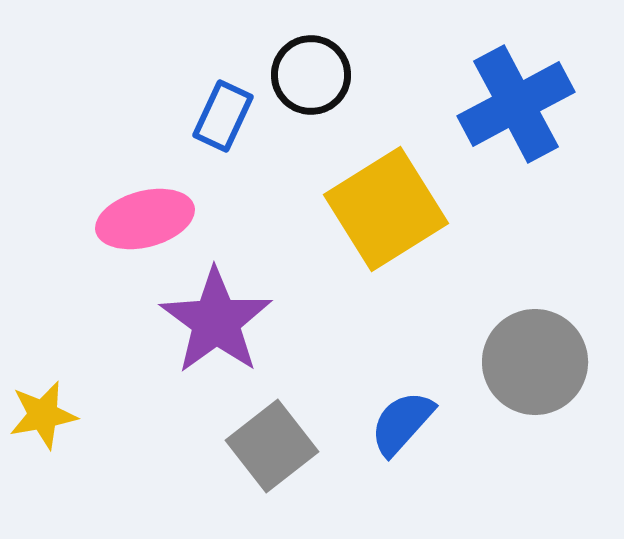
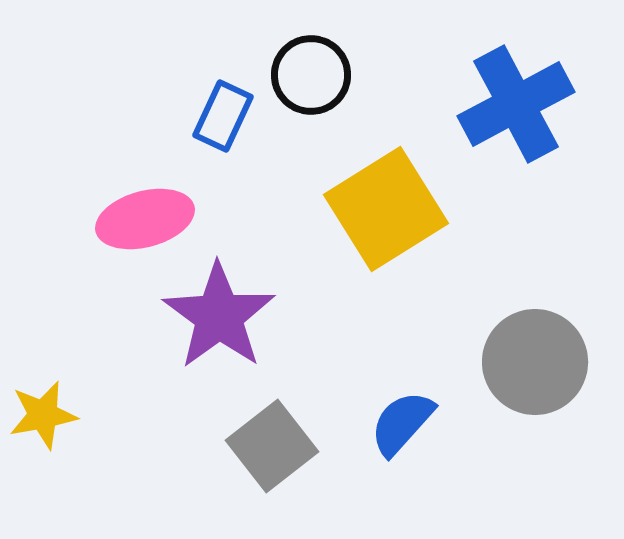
purple star: moved 3 px right, 5 px up
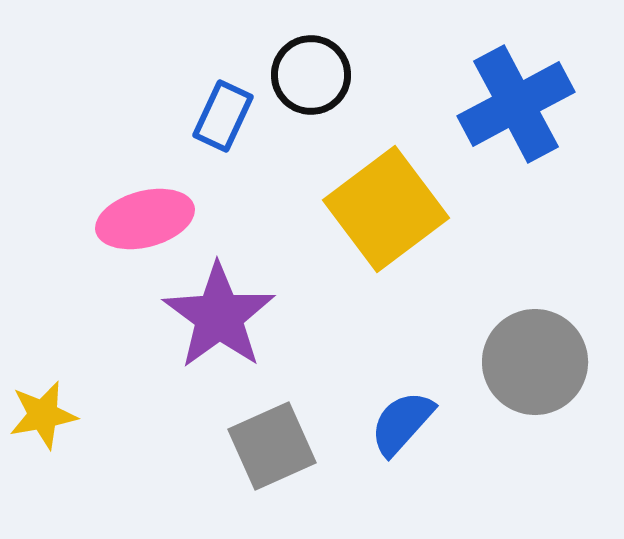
yellow square: rotated 5 degrees counterclockwise
gray square: rotated 14 degrees clockwise
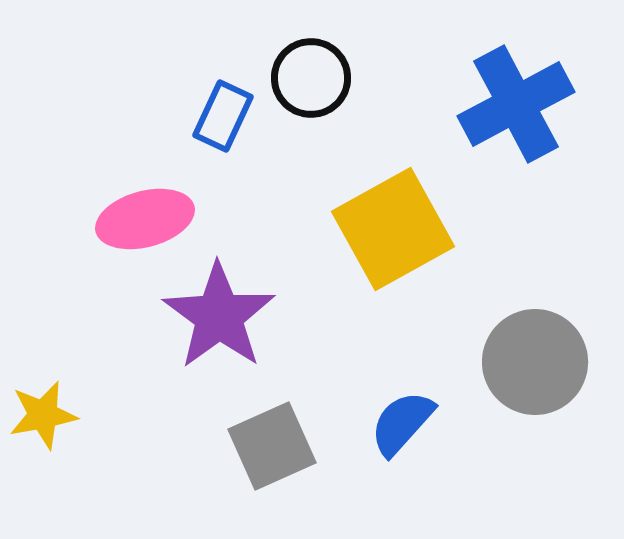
black circle: moved 3 px down
yellow square: moved 7 px right, 20 px down; rotated 8 degrees clockwise
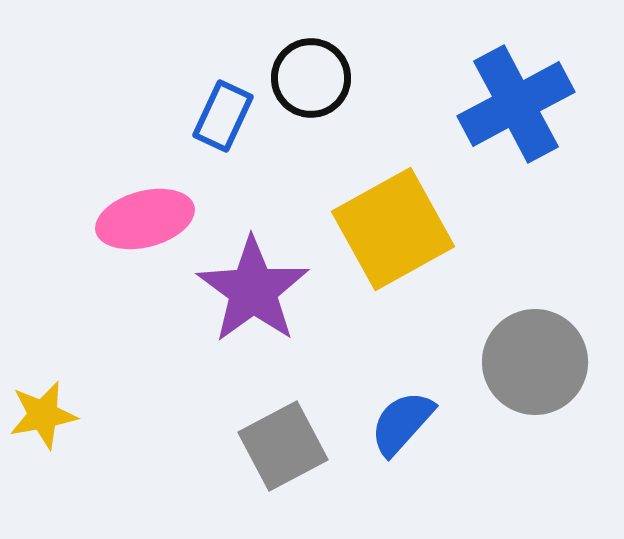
purple star: moved 34 px right, 26 px up
gray square: moved 11 px right; rotated 4 degrees counterclockwise
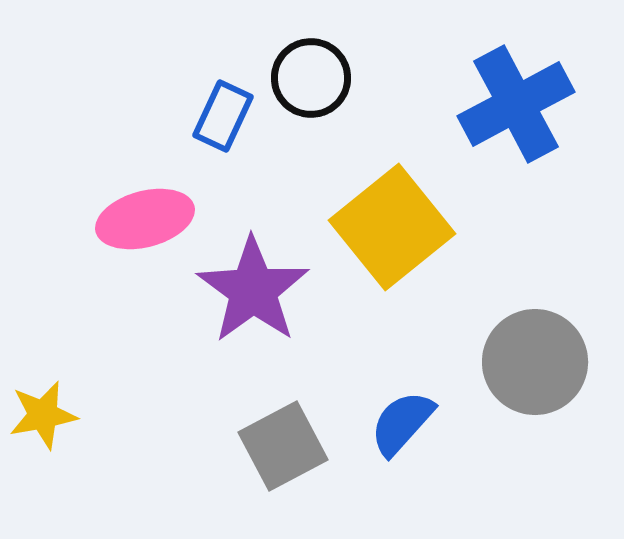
yellow square: moved 1 px left, 2 px up; rotated 10 degrees counterclockwise
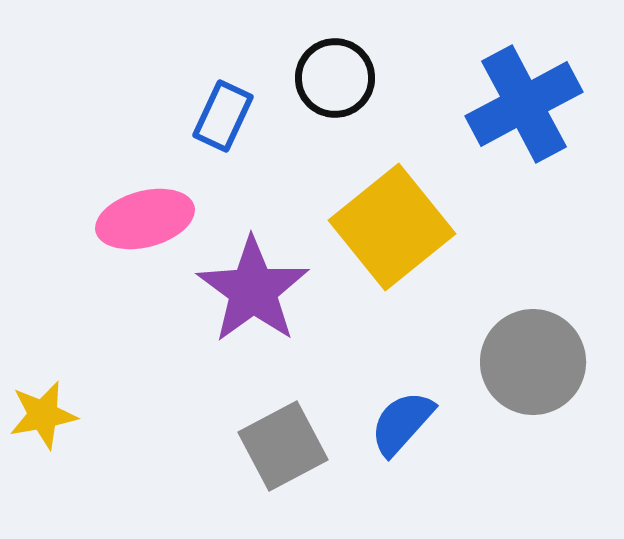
black circle: moved 24 px right
blue cross: moved 8 px right
gray circle: moved 2 px left
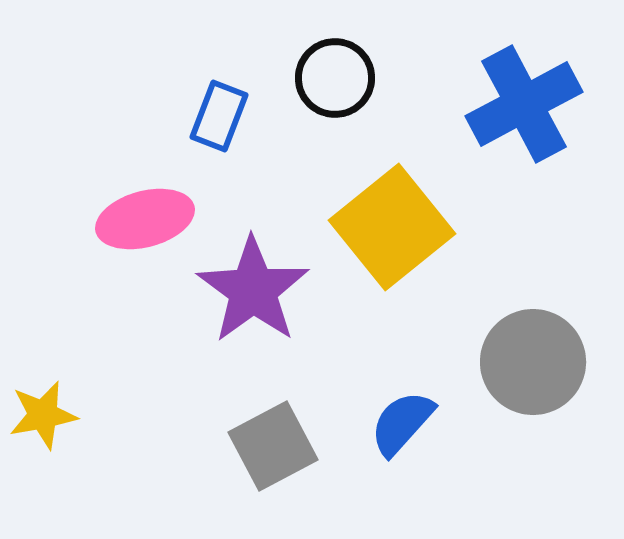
blue rectangle: moved 4 px left; rotated 4 degrees counterclockwise
gray square: moved 10 px left
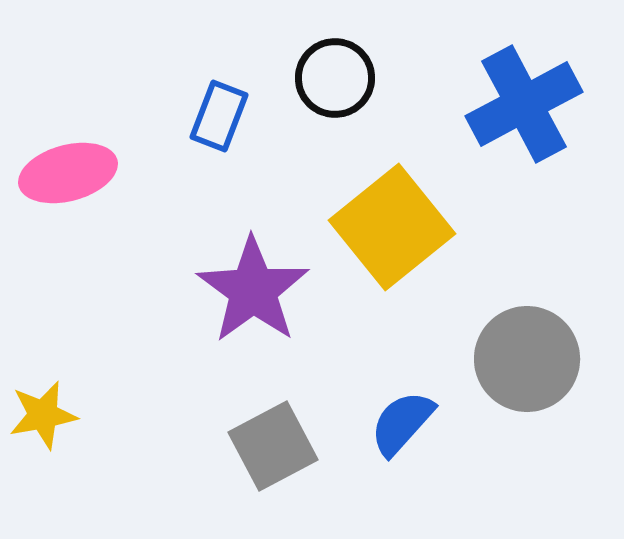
pink ellipse: moved 77 px left, 46 px up
gray circle: moved 6 px left, 3 px up
